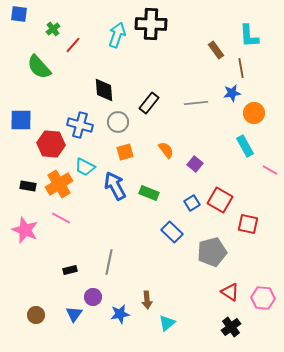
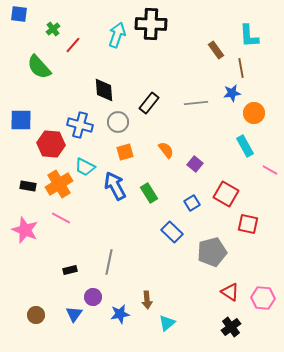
green rectangle at (149, 193): rotated 36 degrees clockwise
red square at (220, 200): moved 6 px right, 6 px up
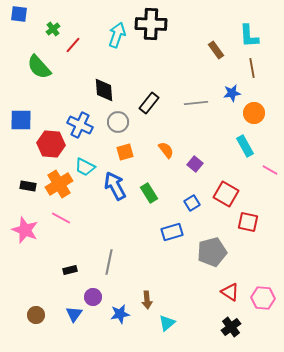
brown line at (241, 68): moved 11 px right
blue cross at (80, 125): rotated 10 degrees clockwise
red square at (248, 224): moved 2 px up
blue rectangle at (172, 232): rotated 60 degrees counterclockwise
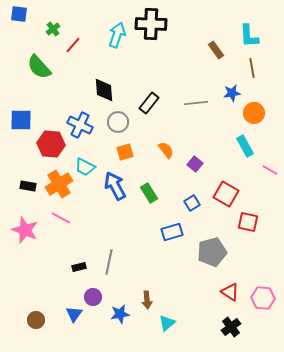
black rectangle at (70, 270): moved 9 px right, 3 px up
brown circle at (36, 315): moved 5 px down
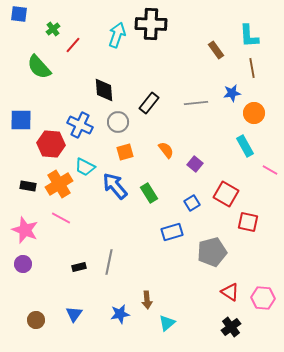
blue arrow at (115, 186): rotated 12 degrees counterclockwise
purple circle at (93, 297): moved 70 px left, 33 px up
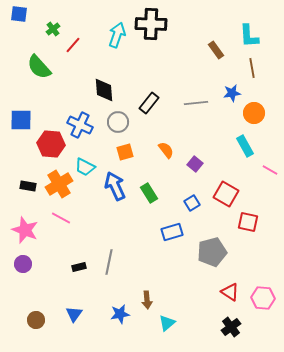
blue arrow at (115, 186): rotated 16 degrees clockwise
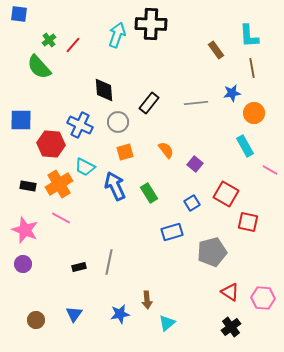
green cross at (53, 29): moved 4 px left, 11 px down
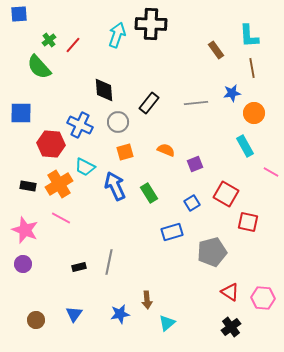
blue square at (19, 14): rotated 12 degrees counterclockwise
blue square at (21, 120): moved 7 px up
orange semicircle at (166, 150): rotated 30 degrees counterclockwise
purple square at (195, 164): rotated 28 degrees clockwise
pink line at (270, 170): moved 1 px right, 2 px down
